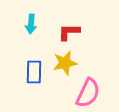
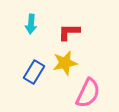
blue rectangle: rotated 30 degrees clockwise
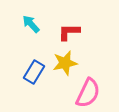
cyan arrow: rotated 132 degrees clockwise
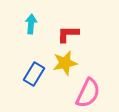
cyan arrow: rotated 48 degrees clockwise
red L-shape: moved 1 px left, 2 px down
blue rectangle: moved 2 px down
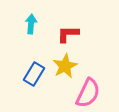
yellow star: moved 3 px down; rotated 15 degrees counterclockwise
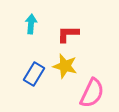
yellow star: rotated 30 degrees counterclockwise
pink semicircle: moved 4 px right
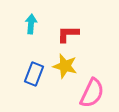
blue rectangle: rotated 10 degrees counterclockwise
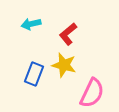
cyan arrow: rotated 108 degrees counterclockwise
red L-shape: rotated 40 degrees counterclockwise
yellow star: moved 1 px left, 1 px up
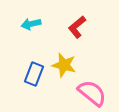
red L-shape: moved 9 px right, 7 px up
pink semicircle: rotated 76 degrees counterclockwise
